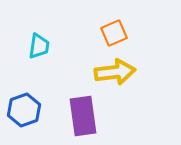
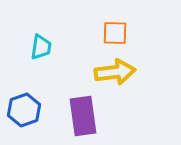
orange square: moved 1 px right; rotated 24 degrees clockwise
cyan trapezoid: moved 2 px right, 1 px down
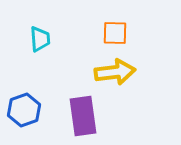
cyan trapezoid: moved 1 px left, 8 px up; rotated 12 degrees counterclockwise
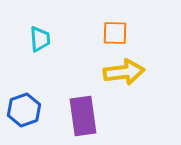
yellow arrow: moved 9 px right
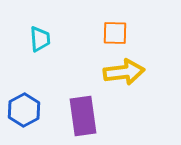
blue hexagon: rotated 8 degrees counterclockwise
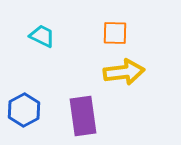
cyan trapezoid: moved 2 px right, 3 px up; rotated 60 degrees counterclockwise
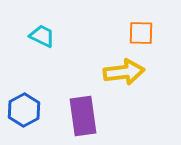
orange square: moved 26 px right
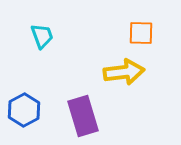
cyan trapezoid: rotated 44 degrees clockwise
purple rectangle: rotated 9 degrees counterclockwise
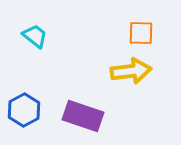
cyan trapezoid: moved 7 px left; rotated 32 degrees counterclockwise
yellow arrow: moved 7 px right, 1 px up
purple rectangle: rotated 54 degrees counterclockwise
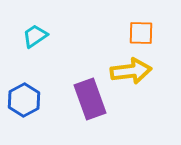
cyan trapezoid: rotated 72 degrees counterclockwise
blue hexagon: moved 10 px up
purple rectangle: moved 7 px right, 17 px up; rotated 51 degrees clockwise
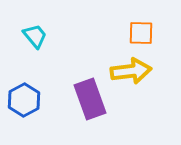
cyan trapezoid: rotated 84 degrees clockwise
